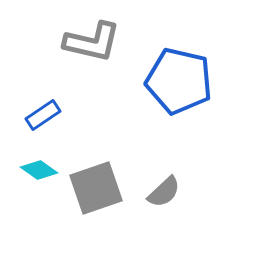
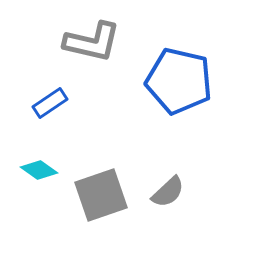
blue rectangle: moved 7 px right, 12 px up
gray square: moved 5 px right, 7 px down
gray semicircle: moved 4 px right
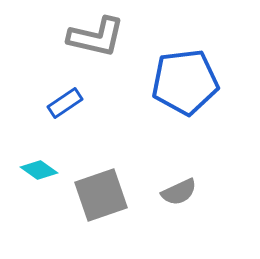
gray L-shape: moved 4 px right, 5 px up
blue pentagon: moved 6 px right, 1 px down; rotated 20 degrees counterclockwise
blue rectangle: moved 15 px right
gray semicircle: moved 11 px right; rotated 18 degrees clockwise
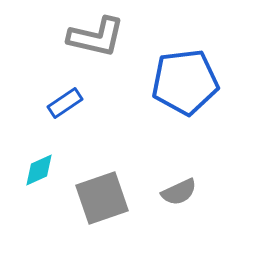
cyan diamond: rotated 60 degrees counterclockwise
gray square: moved 1 px right, 3 px down
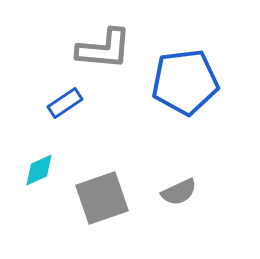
gray L-shape: moved 8 px right, 12 px down; rotated 8 degrees counterclockwise
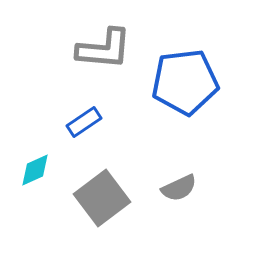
blue rectangle: moved 19 px right, 19 px down
cyan diamond: moved 4 px left
gray semicircle: moved 4 px up
gray square: rotated 18 degrees counterclockwise
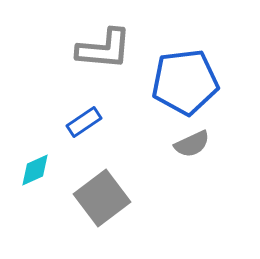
gray semicircle: moved 13 px right, 44 px up
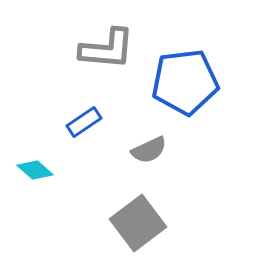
gray L-shape: moved 3 px right
gray semicircle: moved 43 px left, 6 px down
cyan diamond: rotated 66 degrees clockwise
gray square: moved 36 px right, 25 px down
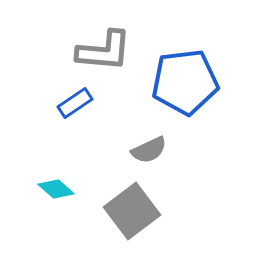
gray L-shape: moved 3 px left, 2 px down
blue rectangle: moved 9 px left, 19 px up
cyan diamond: moved 21 px right, 19 px down
gray square: moved 6 px left, 12 px up
